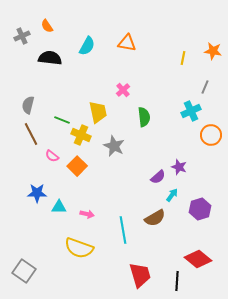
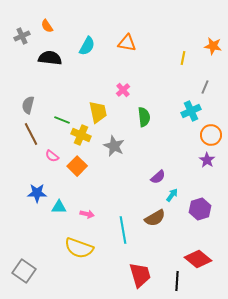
orange star: moved 5 px up
purple star: moved 28 px right, 7 px up; rotated 14 degrees clockwise
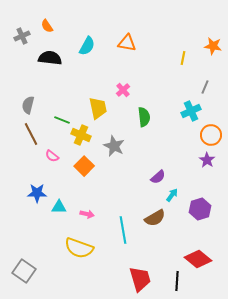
yellow trapezoid: moved 4 px up
orange square: moved 7 px right
red trapezoid: moved 4 px down
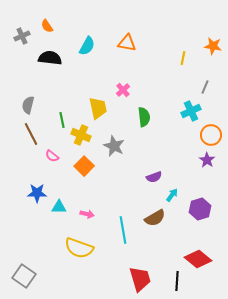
green line: rotated 56 degrees clockwise
purple semicircle: moved 4 px left; rotated 21 degrees clockwise
gray square: moved 5 px down
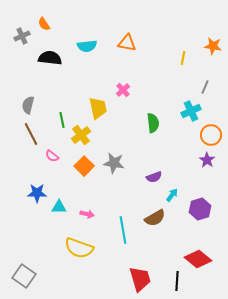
orange semicircle: moved 3 px left, 2 px up
cyan semicircle: rotated 54 degrees clockwise
green semicircle: moved 9 px right, 6 px down
yellow cross: rotated 30 degrees clockwise
gray star: moved 17 px down; rotated 15 degrees counterclockwise
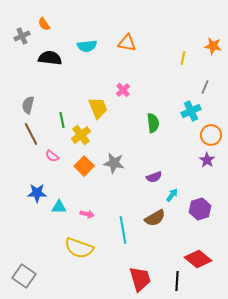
yellow trapezoid: rotated 10 degrees counterclockwise
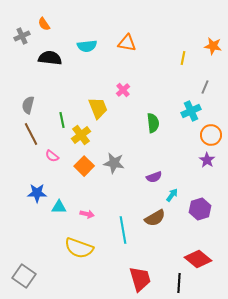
black line: moved 2 px right, 2 px down
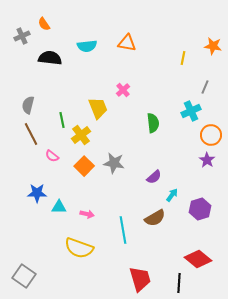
purple semicircle: rotated 21 degrees counterclockwise
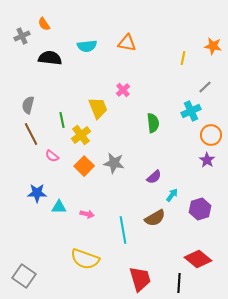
gray line: rotated 24 degrees clockwise
yellow semicircle: moved 6 px right, 11 px down
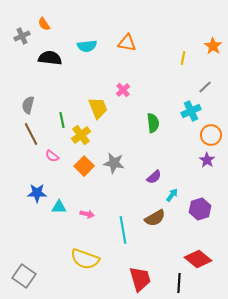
orange star: rotated 24 degrees clockwise
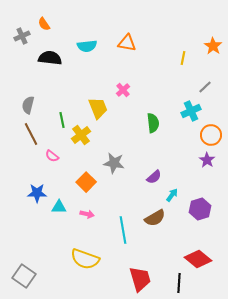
orange square: moved 2 px right, 16 px down
